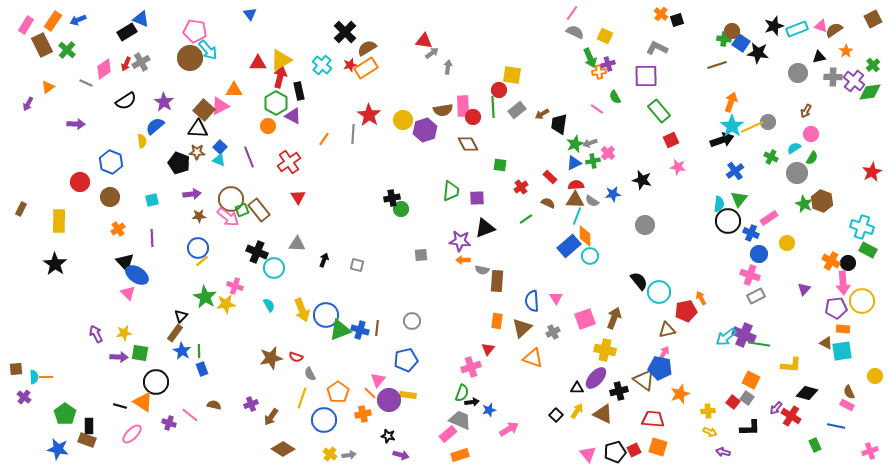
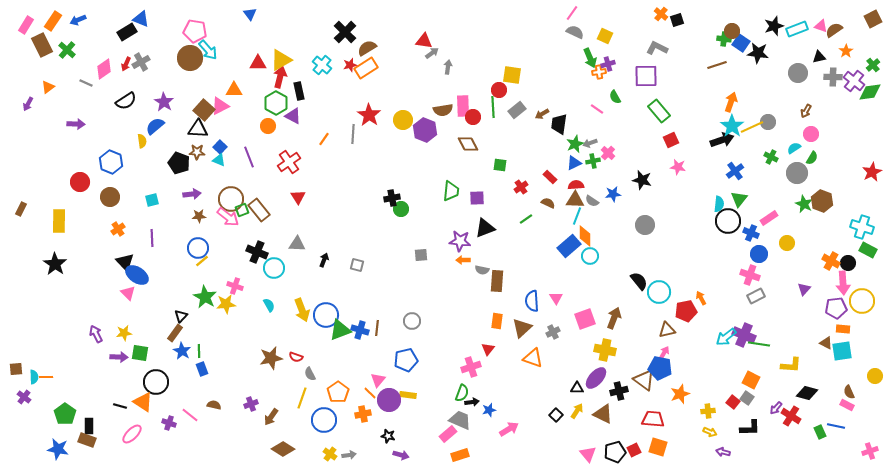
purple hexagon at (425, 130): rotated 20 degrees counterclockwise
green rectangle at (815, 445): moved 5 px right, 13 px up
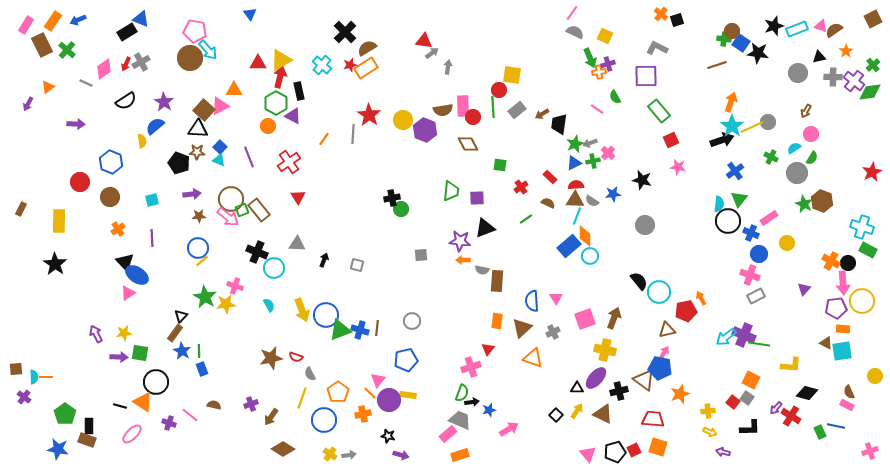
pink triangle at (128, 293): rotated 42 degrees clockwise
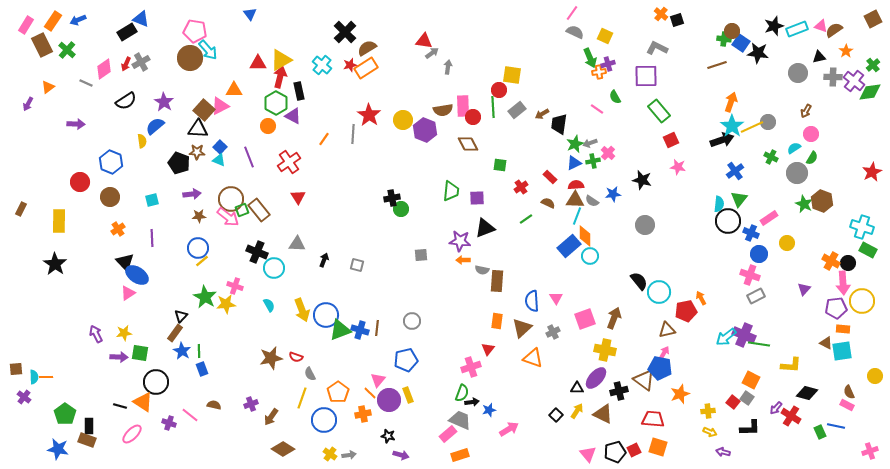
yellow rectangle at (408, 395): rotated 63 degrees clockwise
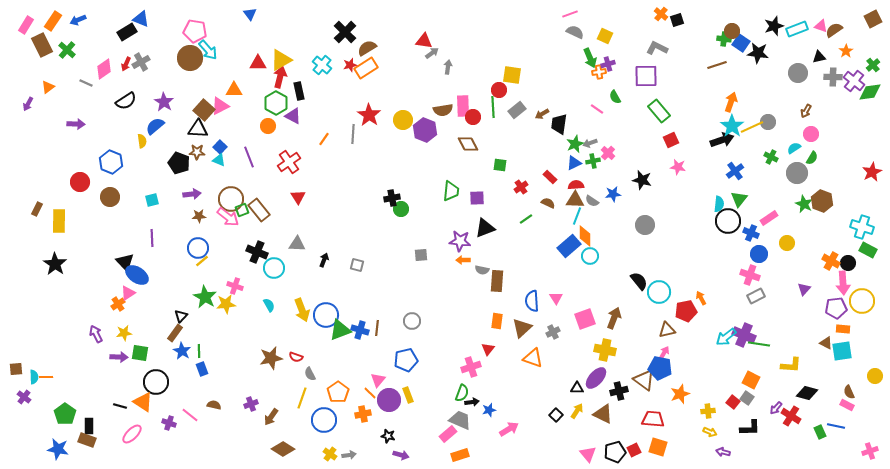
pink line at (572, 13): moved 2 px left, 1 px down; rotated 35 degrees clockwise
brown rectangle at (21, 209): moved 16 px right
orange cross at (118, 229): moved 75 px down
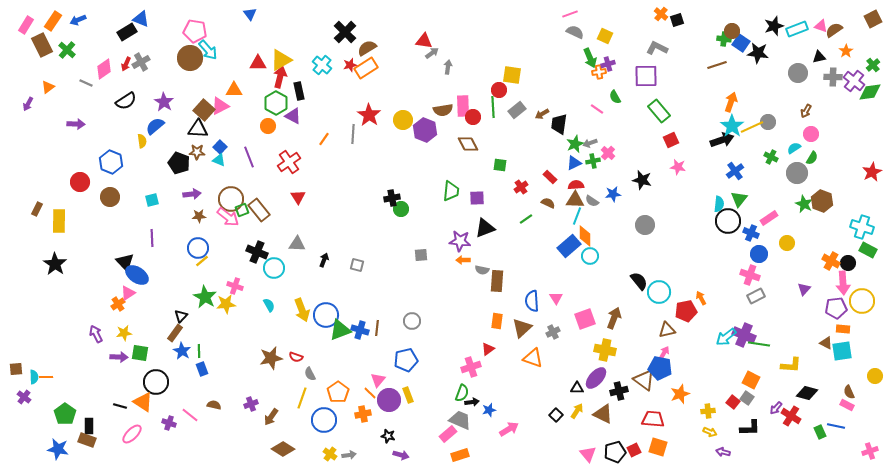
red triangle at (488, 349): rotated 16 degrees clockwise
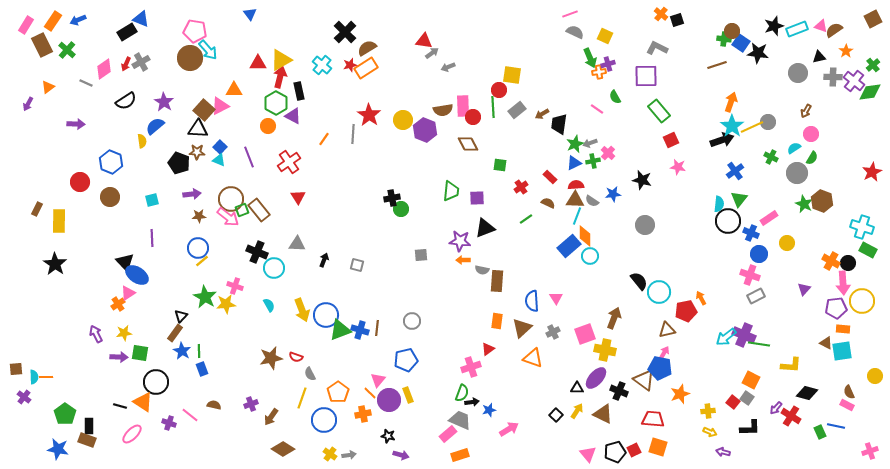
gray arrow at (448, 67): rotated 120 degrees counterclockwise
pink square at (585, 319): moved 15 px down
black cross at (619, 391): rotated 36 degrees clockwise
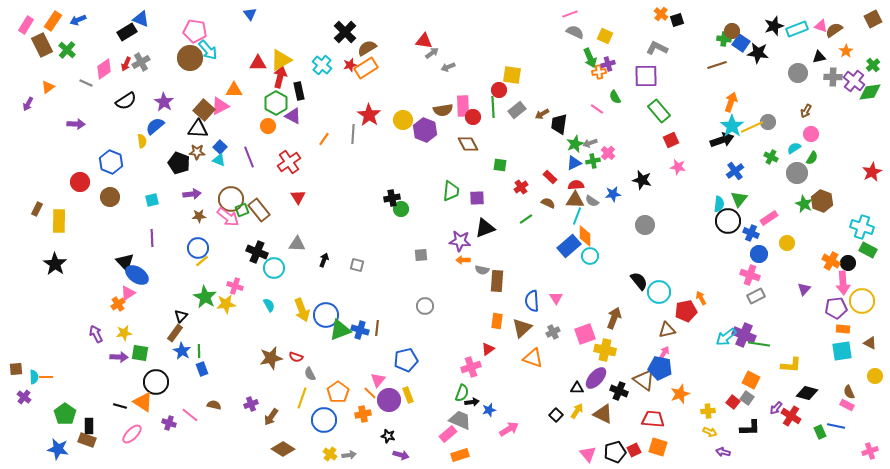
gray circle at (412, 321): moved 13 px right, 15 px up
brown triangle at (826, 343): moved 44 px right
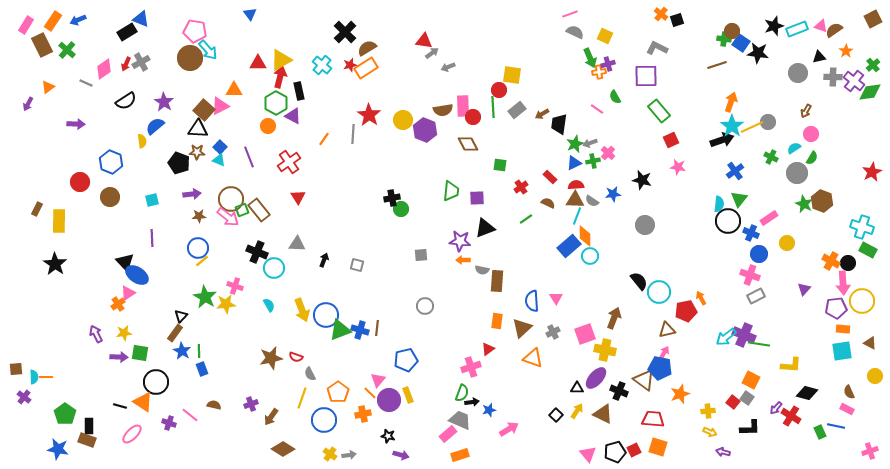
pink rectangle at (847, 405): moved 4 px down
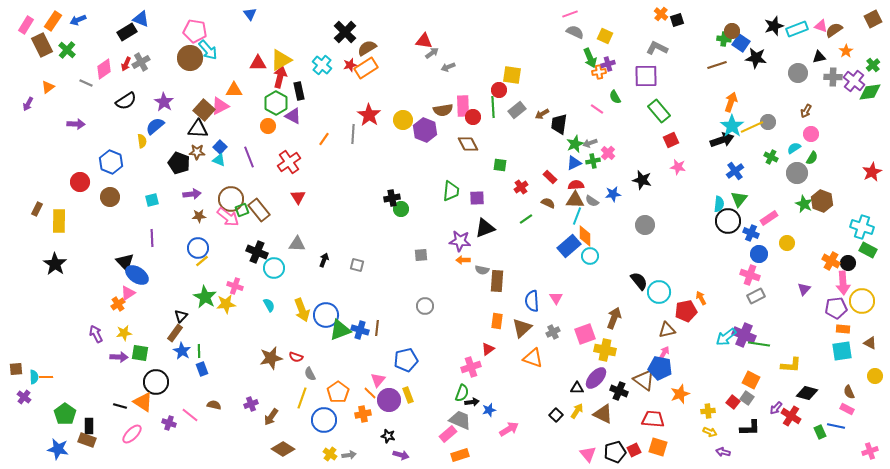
black star at (758, 53): moved 2 px left, 5 px down
